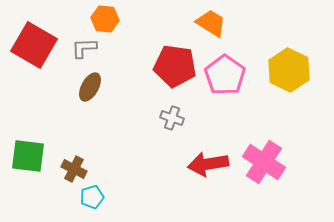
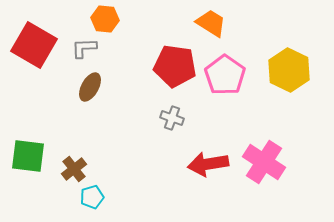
brown cross: rotated 25 degrees clockwise
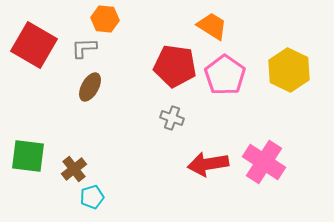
orange trapezoid: moved 1 px right, 3 px down
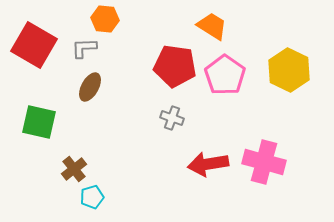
green square: moved 11 px right, 34 px up; rotated 6 degrees clockwise
pink cross: rotated 18 degrees counterclockwise
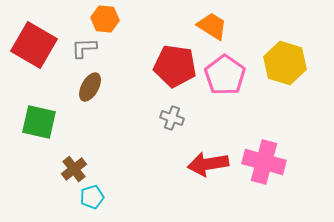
yellow hexagon: moved 4 px left, 7 px up; rotated 9 degrees counterclockwise
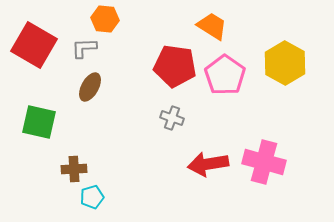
yellow hexagon: rotated 12 degrees clockwise
brown cross: rotated 35 degrees clockwise
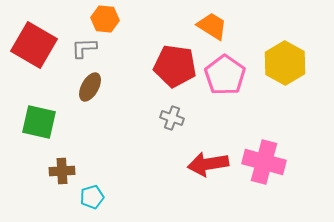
brown cross: moved 12 px left, 2 px down
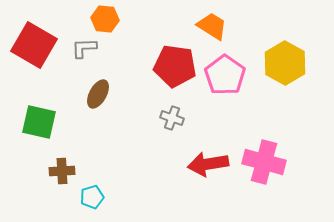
brown ellipse: moved 8 px right, 7 px down
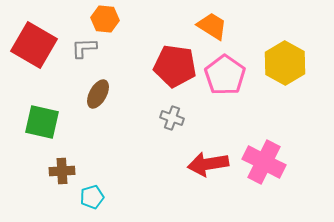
green square: moved 3 px right
pink cross: rotated 12 degrees clockwise
